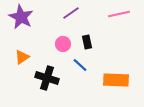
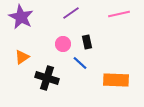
blue line: moved 2 px up
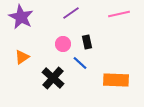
black cross: moved 6 px right; rotated 25 degrees clockwise
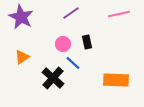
blue line: moved 7 px left
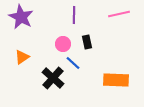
purple line: moved 3 px right, 2 px down; rotated 54 degrees counterclockwise
